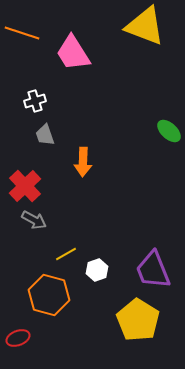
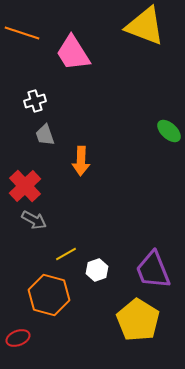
orange arrow: moved 2 px left, 1 px up
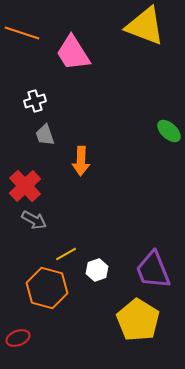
orange hexagon: moved 2 px left, 7 px up
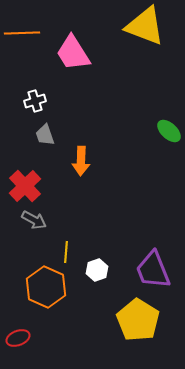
orange line: rotated 20 degrees counterclockwise
yellow line: moved 2 px up; rotated 55 degrees counterclockwise
orange hexagon: moved 1 px left, 1 px up; rotated 9 degrees clockwise
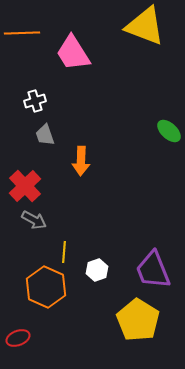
yellow line: moved 2 px left
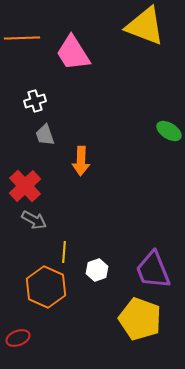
orange line: moved 5 px down
green ellipse: rotated 10 degrees counterclockwise
yellow pentagon: moved 2 px right, 1 px up; rotated 12 degrees counterclockwise
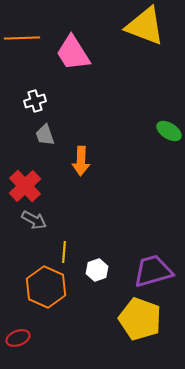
purple trapezoid: moved 1 px down; rotated 96 degrees clockwise
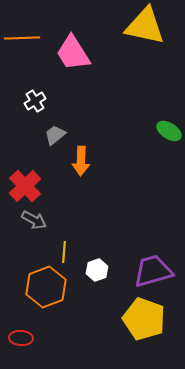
yellow triangle: rotated 9 degrees counterclockwise
white cross: rotated 15 degrees counterclockwise
gray trapezoid: moved 10 px right; rotated 70 degrees clockwise
orange hexagon: rotated 15 degrees clockwise
yellow pentagon: moved 4 px right
red ellipse: moved 3 px right; rotated 25 degrees clockwise
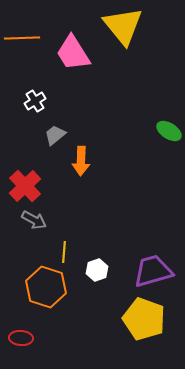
yellow triangle: moved 22 px left; rotated 39 degrees clockwise
orange hexagon: rotated 21 degrees counterclockwise
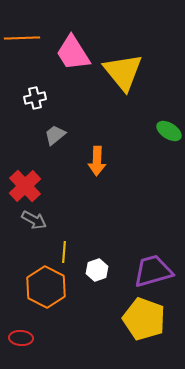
yellow triangle: moved 46 px down
white cross: moved 3 px up; rotated 20 degrees clockwise
orange arrow: moved 16 px right
orange hexagon: rotated 9 degrees clockwise
